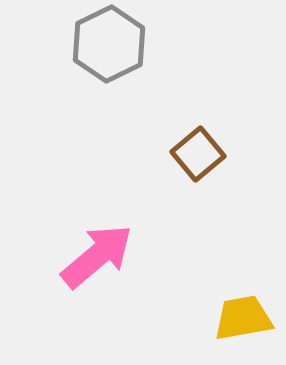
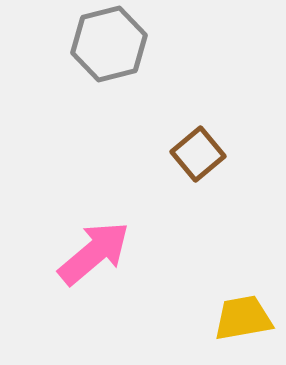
gray hexagon: rotated 12 degrees clockwise
pink arrow: moved 3 px left, 3 px up
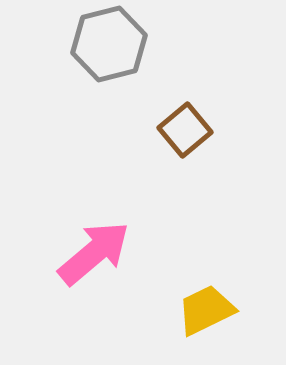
brown square: moved 13 px left, 24 px up
yellow trapezoid: moved 37 px left, 8 px up; rotated 16 degrees counterclockwise
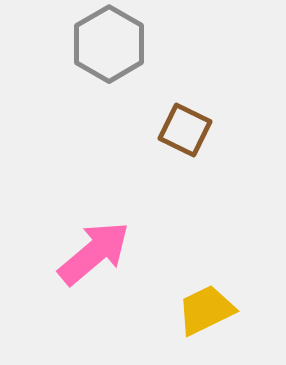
gray hexagon: rotated 16 degrees counterclockwise
brown square: rotated 24 degrees counterclockwise
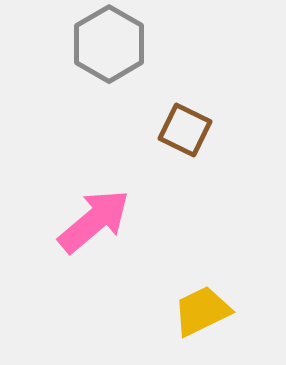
pink arrow: moved 32 px up
yellow trapezoid: moved 4 px left, 1 px down
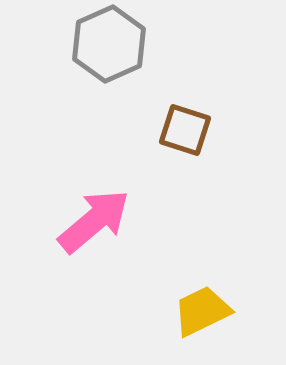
gray hexagon: rotated 6 degrees clockwise
brown square: rotated 8 degrees counterclockwise
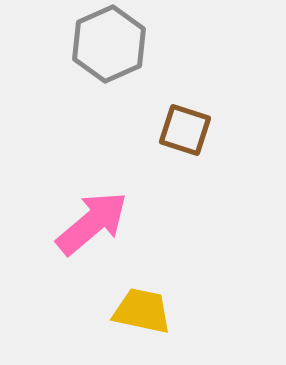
pink arrow: moved 2 px left, 2 px down
yellow trapezoid: moved 60 px left; rotated 38 degrees clockwise
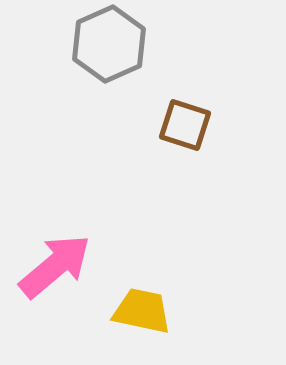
brown square: moved 5 px up
pink arrow: moved 37 px left, 43 px down
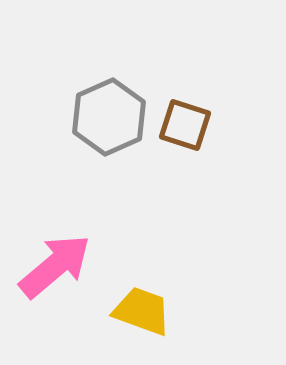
gray hexagon: moved 73 px down
yellow trapezoid: rotated 8 degrees clockwise
